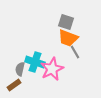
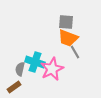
gray square: rotated 14 degrees counterclockwise
brown rectangle: moved 2 px down
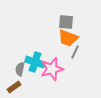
gray line: rotated 56 degrees clockwise
pink star: rotated 10 degrees clockwise
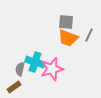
gray line: moved 14 px right, 17 px up
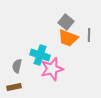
gray square: rotated 35 degrees clockwise
gray line: rotated 24 degrees counterclockwise
cyan cross: moved 5 px right, 7 px up
gray semicircle: moved 3 px left, 3 px up
brown rectangle: rotated 24 degrees clockwise
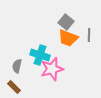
brown rectangle: rotated 56 degrees clockwise
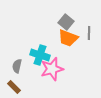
gray line: moved 2 px up
